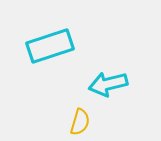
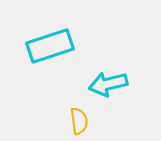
yellow semicircle: moved 1 px left, 1 px up; rotated 24 degrees counterclockwise
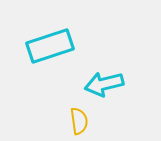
cyan arrow: moved 4 px left
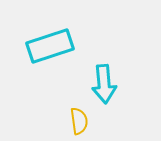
cyan arrow: rotated 81 degrees counterclockwise
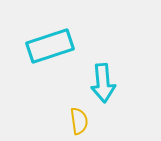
cyan arrow: moved 1 px left, 1 px up
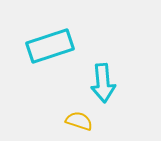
yellow semicircle: rotated 64 degrees counterclockwise
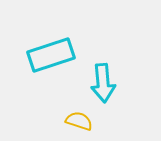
cyan rectangle: moved 1 px right, 9 px down
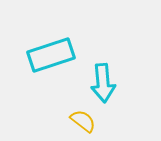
yellow semicircle: moved 4 px right; rotated 20 degrees clockwise
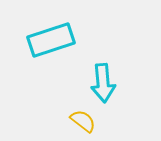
cyan rectangle: moved 15 px up
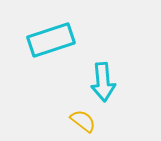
cyan arrow: moved 1 px up
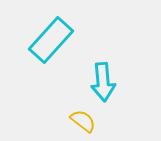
cyan rectangle: rotated 30 degrees counterclockwise
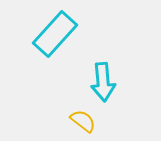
cyan rectangle: moved 4 px right, 6 px up
